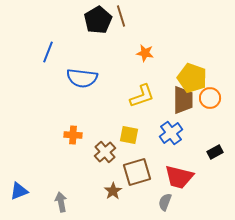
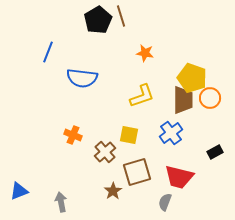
orange cross: rotated 18 degrees clockwise
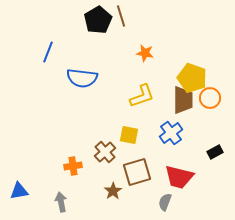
orange cross: moved 31 px down; rotated 30 degrees counterclockwise
blue triangle: rotated 12 degrees clockwise
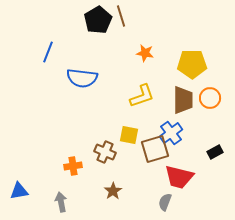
yellow pentagon: moved 14 px up; rotated 20 degrees counterclockwise
brown cross: rotated 25 degrees counterclockwise
brown square: moved 18 px right, 23 px up
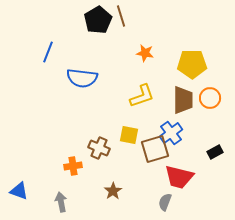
brown cross: moved 6 px left, 4 px up
blue triangle: rotated 30 degrees clockwise
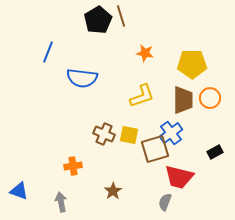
brown cross: moved 5 px right, 14 px up
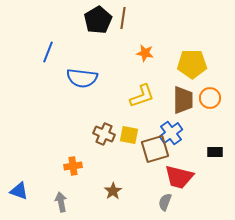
brown line: moved 2 px right, 2 px down; rotated 25 degrees clockwise
black rectangle: rotated 28 degrees clockwise
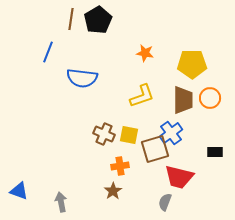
brown line: moved 52 px left, 1 px down
orange cross: moved 47 px right
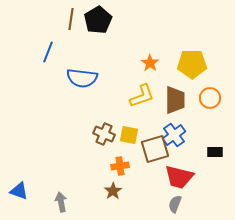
orange star: moved 5 px right, 10 px down; rotated 24 degrees clockwise
brown trapezoid: moved 8 px left
blue cross: moved 3 px right, 2 px down
gray semicircle: moved 10 px right, 2 px down
